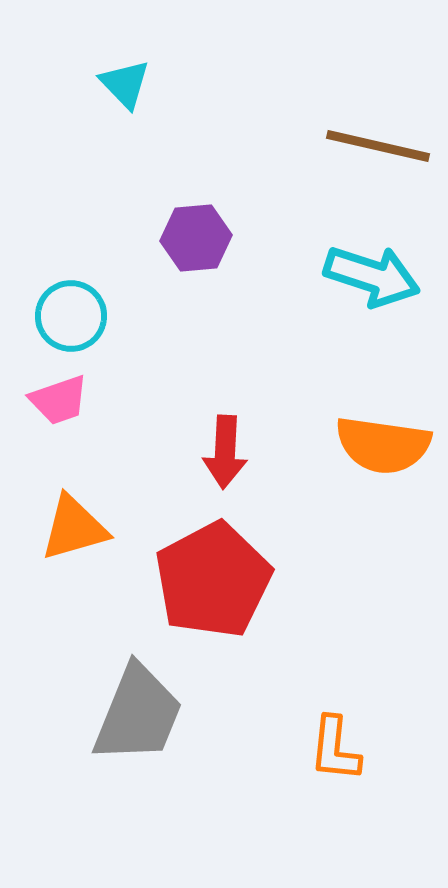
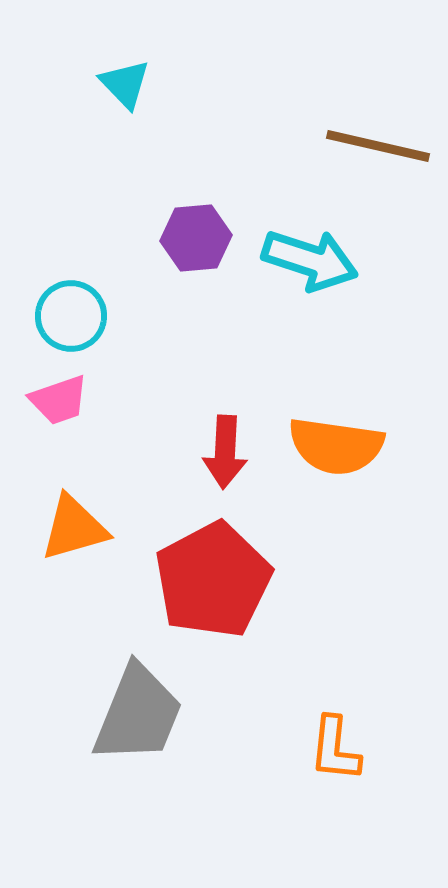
cyan arrow: moved 62 px left, 16 px up
orange semicircle: moved 47 px left, 1 px down
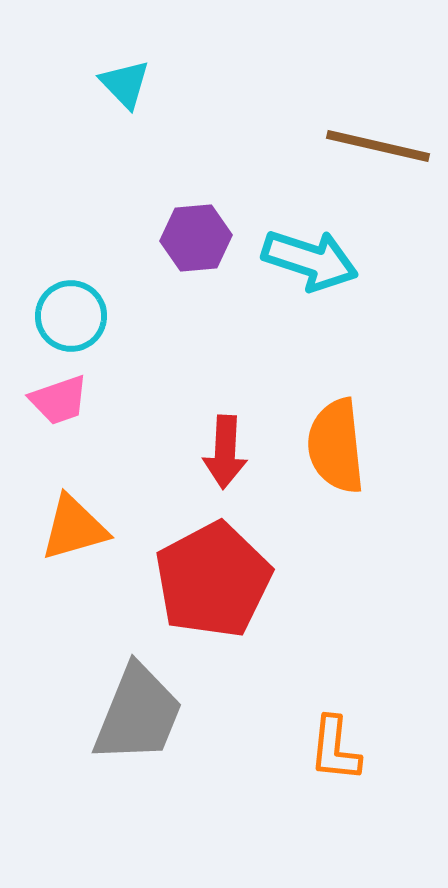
orange semicircle: rotated 76 degrees clockwise
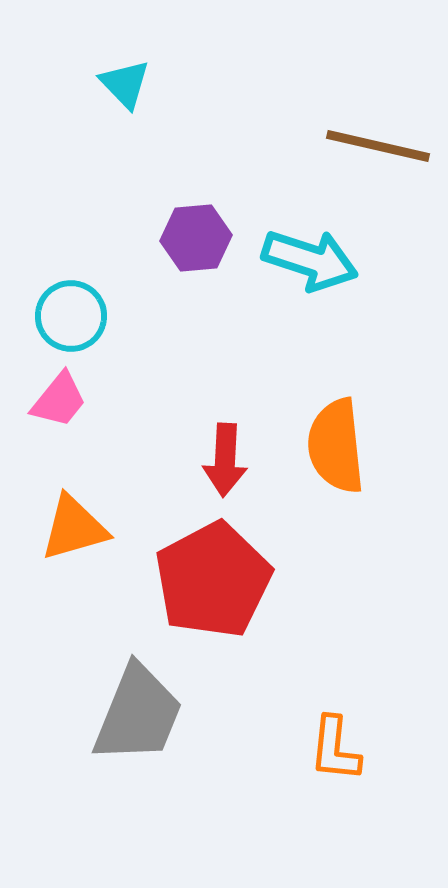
pink trapezoid: rotated 32 degrees counterclockwise
red arrow: moved 8 px down
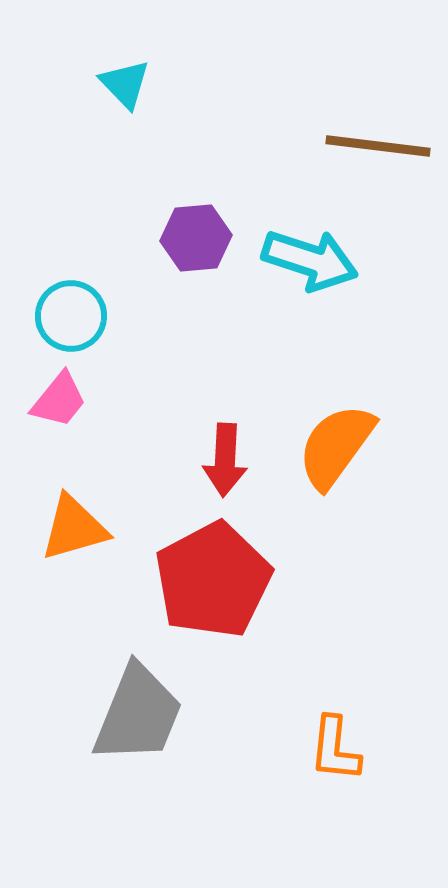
brown line: rotated 6 degrees counterclockwise
orange semicircle: rotated 42 degrees clockwise
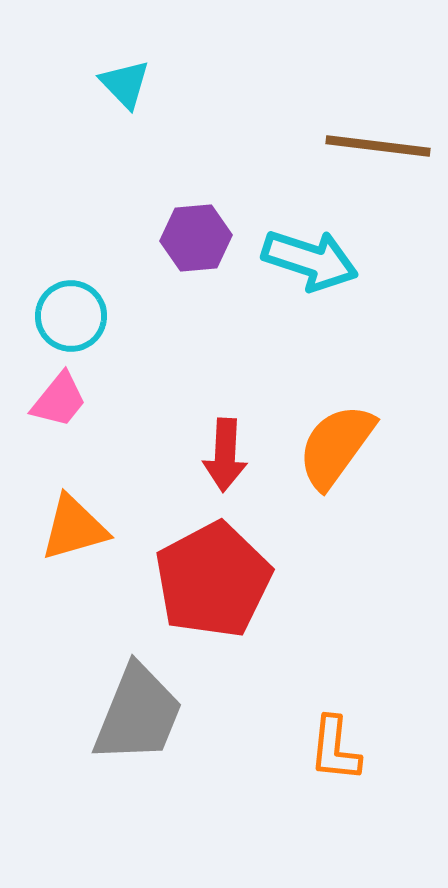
red arrow: moved 5 px up
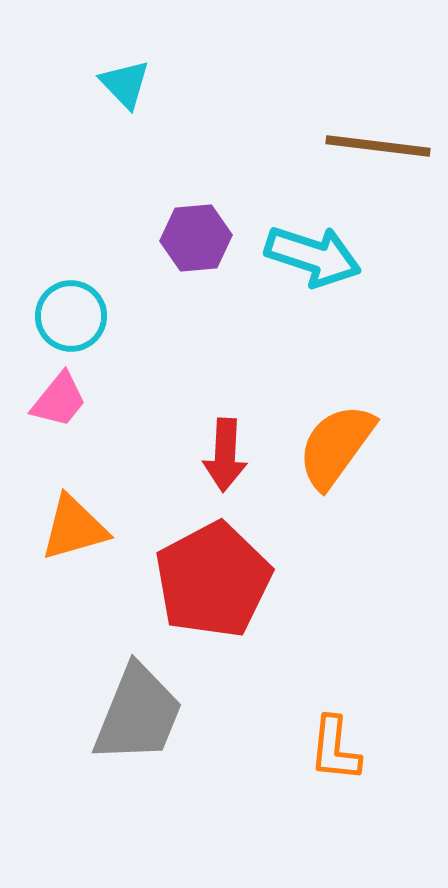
cyan arrow: moved 3 px right, 4 px up
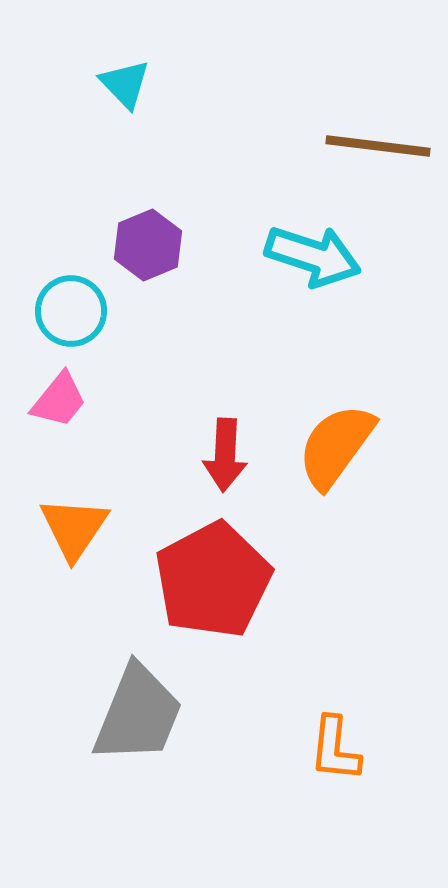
purple hexagon: moved 48 px left, 7 px down; rotated 18 degrees counterclockwise
cyan circle: moved 5 px up
orange triangle: rotated 40 degrees counterclockwise
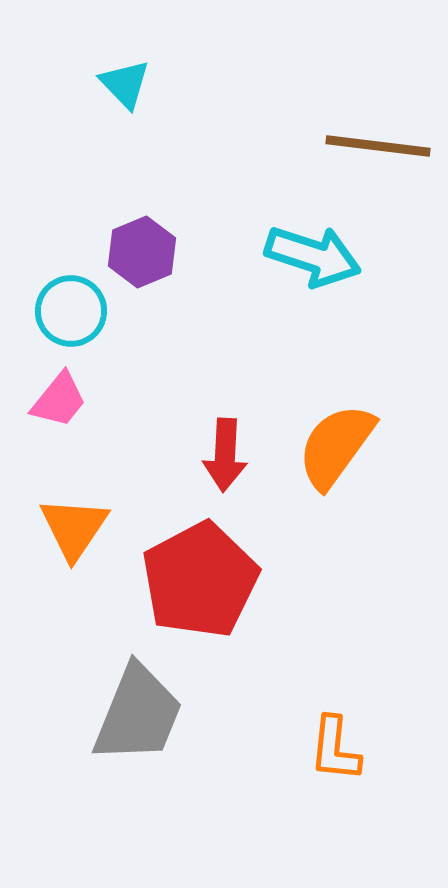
purple hexagon: moved 6 px left, 7 px down
red pentagon: moved 13 px left
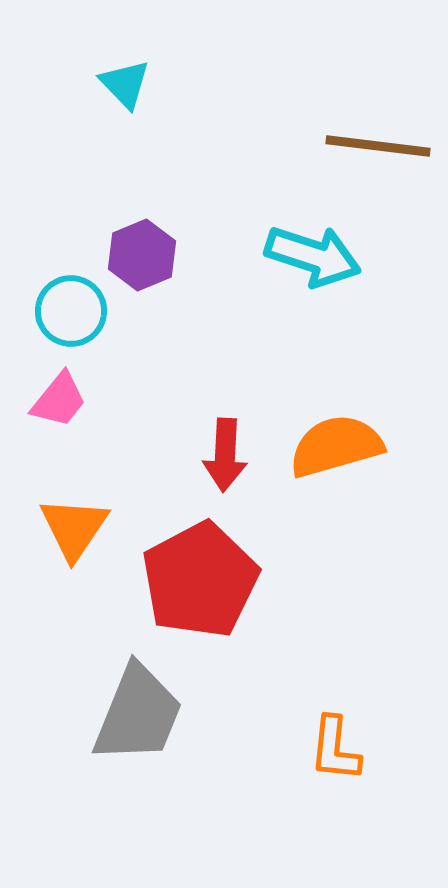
purple hexagon: moved 3 px down
orange semicircle: rotated 38 degrees clockwise
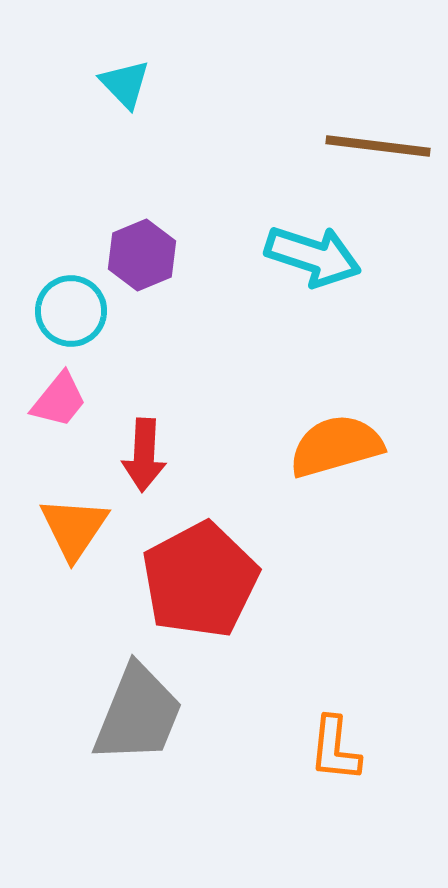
red arrow: moved 81 px left
